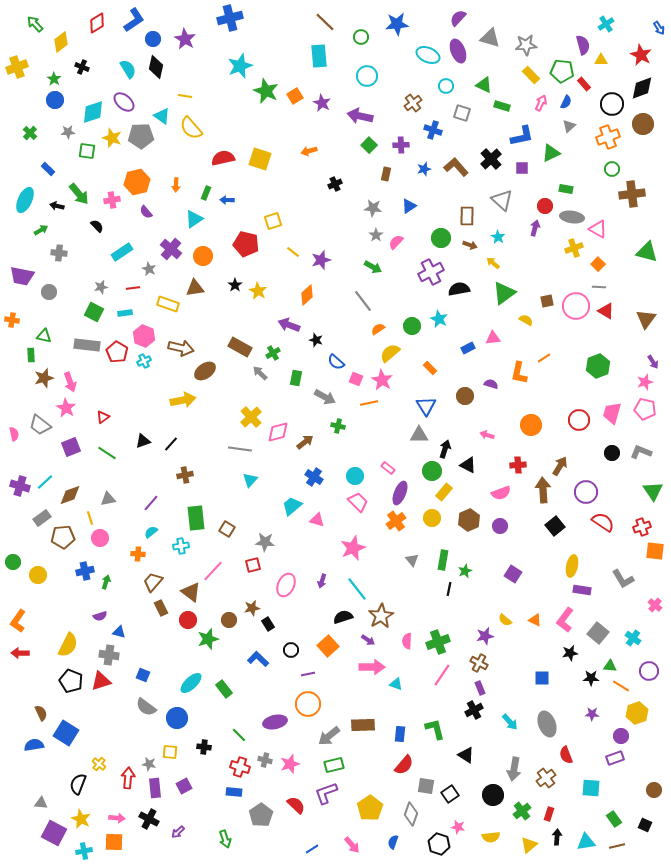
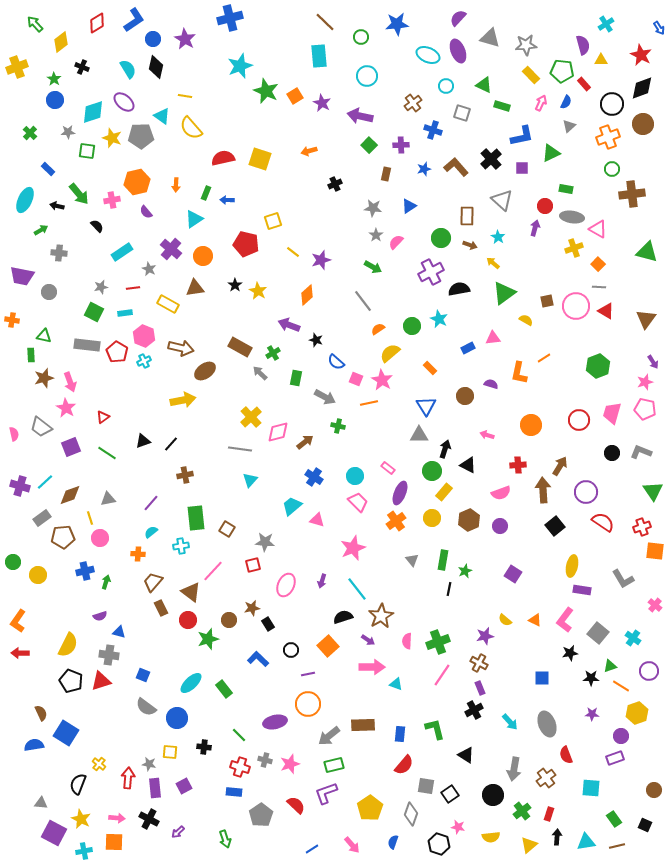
yellow rectangle at (168, 304): rotated 10 degrees clockwise
gray trapezoid at (40, 425): moved 1 px right, 2 px down
green triangle at (610, 666): rotated 24 degrees counterclockwise
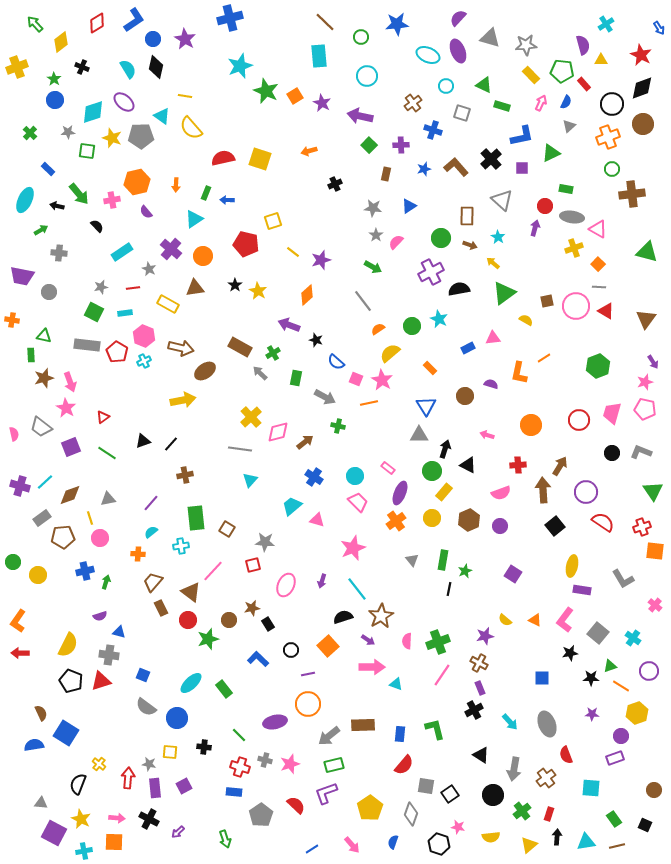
black triangle at (466, 755): moved 15 px right
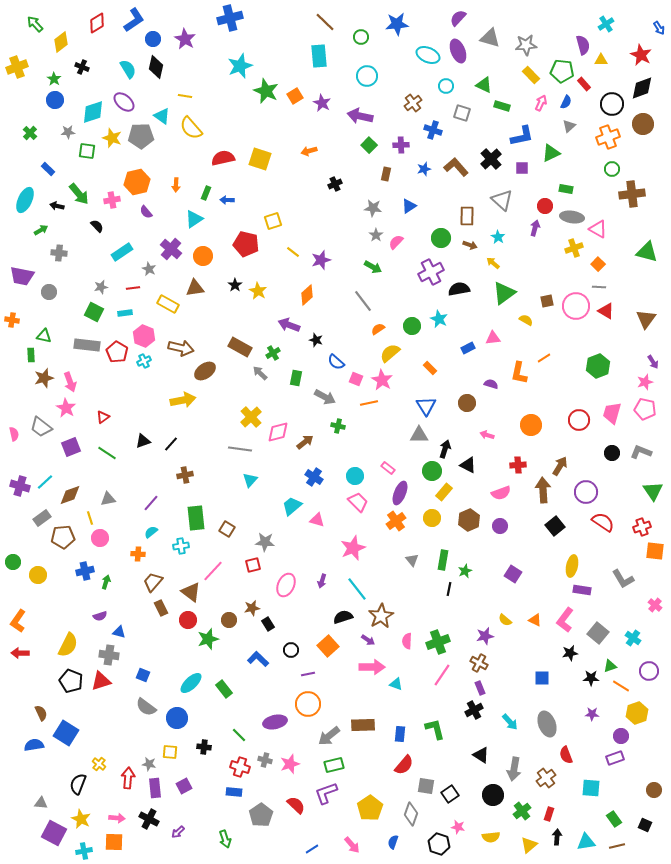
brown circle at (465, 396): moved 2 px right, 7 px down
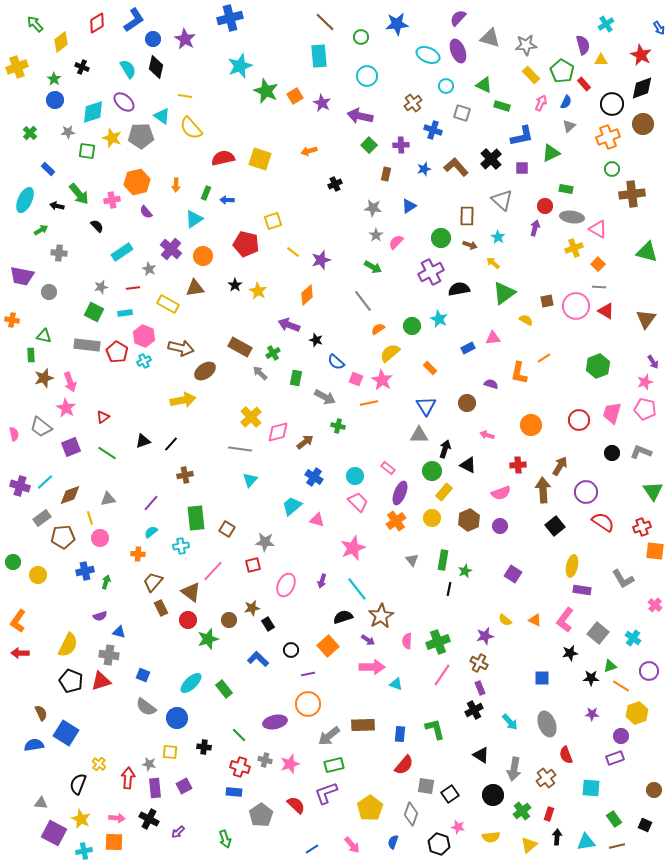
green pentagon at (562, 71): rotated 25 degrees clockwise
